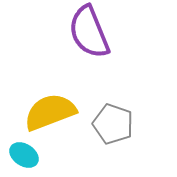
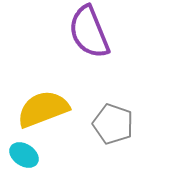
yellow semicircle: moved 7 px left, 3 px up
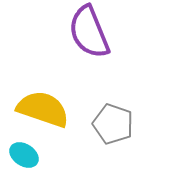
yellow semicircle: rotated 40 degrees clockwise
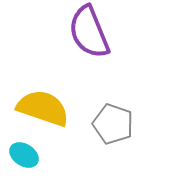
yellow semicircle: moved 1 px up
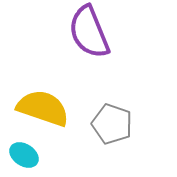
gray pentagon: moved 1 px left
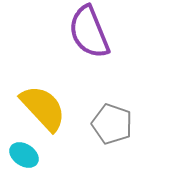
yellow semicircle: rotated 28 degrees clockwise
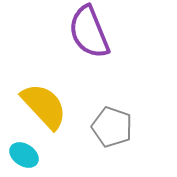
yellow semicircle: moved 1 px right, 2 px up
gray pentagon: moved 3 px down
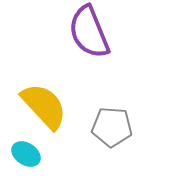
gray pentagon: rotated 15 degrees counterclockwise
cyan ellipse: moved 2 px right, 1 px up
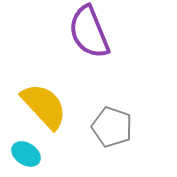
gray pentagon: rotated 15 degrees clockwise
